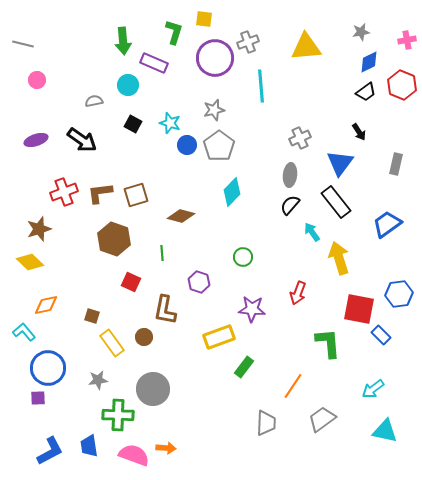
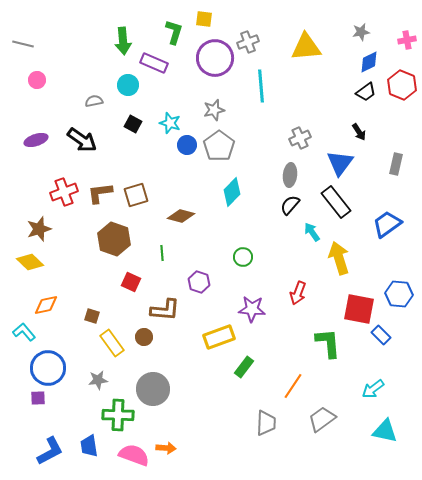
blue hexagon at (399, 294): rotated 12 degrees clockwise
brown L-shape at (165, 310): rotated 96 degrees counterclockwise
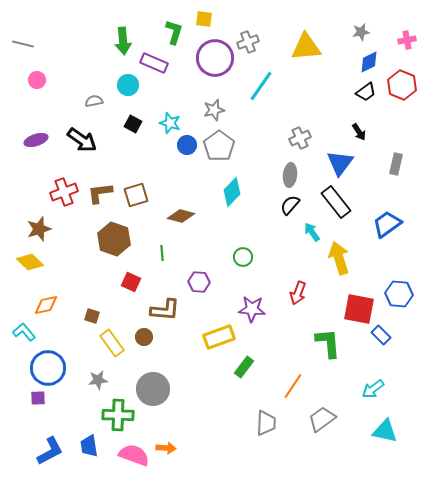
cyan line at (261, 86): rotated 40 degrees clockwise
purple hexagon at (199, 282): rotated 15 degrees counterclockwise
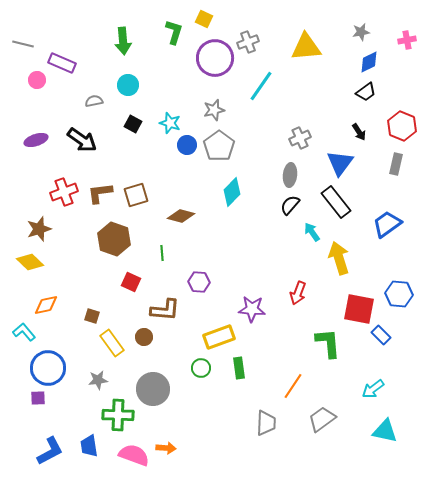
yellow square at (204, 19): rotated 18 degrees clockwise
purple rectangle at (154, 63): moved 92 px left
red hexagon at (402, 85): moved 41 px down
green circle at (243, 257): moved 42 px left, 111 px down
green rectangle at (244, 367): moved 5 px left, 1 px down; rotated 45 degrees counterclockwise
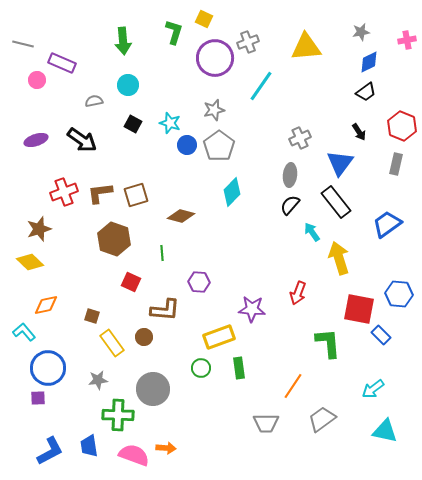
gray trapezoid at (266, 423): rotated 88 degrees clockwise
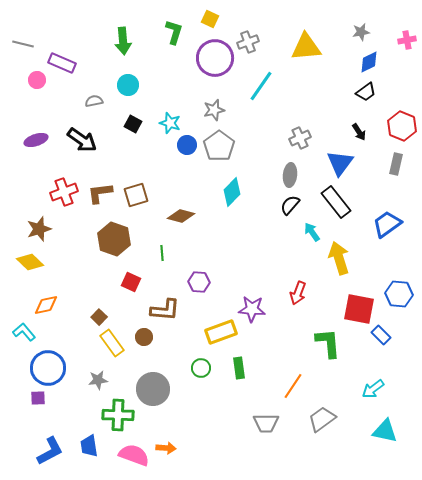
yellow square at (204, 19): moved 6 px right
brown square at (92, 316): moved 7 px right, 1 px down; rotated 28 degrees clockwise
yellow rectangle at (219, 337): moved 2 px right, 5 px up
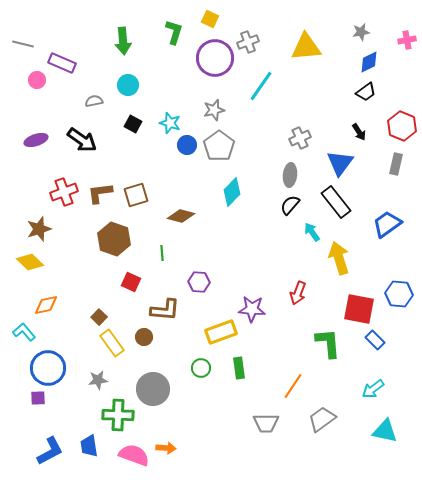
blue rectangle at (381, 335): moved 6 px left, 5 px down
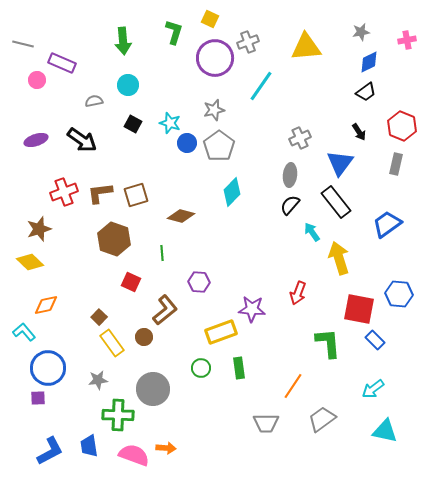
blue circle at (187, 145): moved 2 px up
brown L-shape at (165, 310): rotated 44 degrees counterclockwise
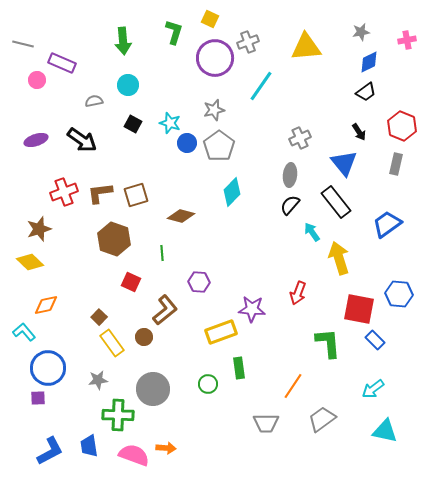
blue triangle at (340, 163): moved 4 px right; rotated 16 degrees counterclockwise
green circle at (201, 368): moved 7 px right, 16 px down
